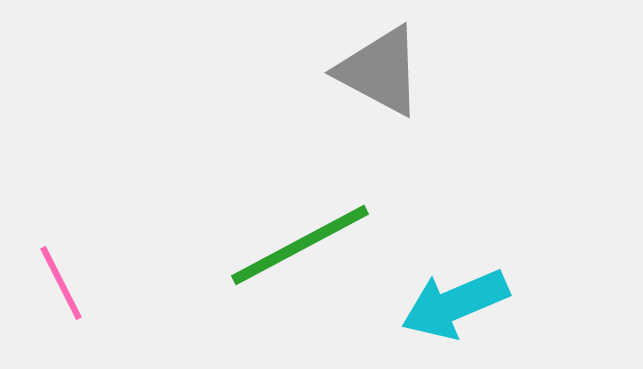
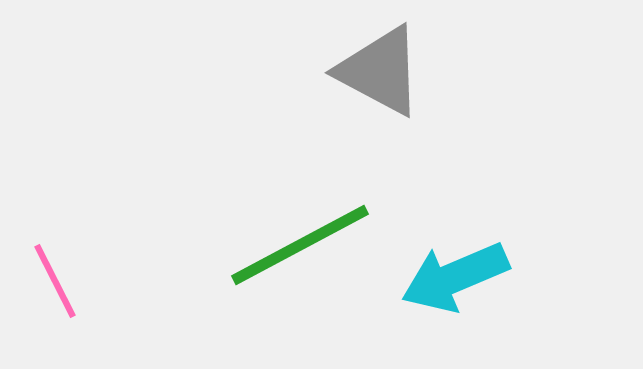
pink line: moved 6 px left, 2 px up
cyan arrow: moved 27 px up
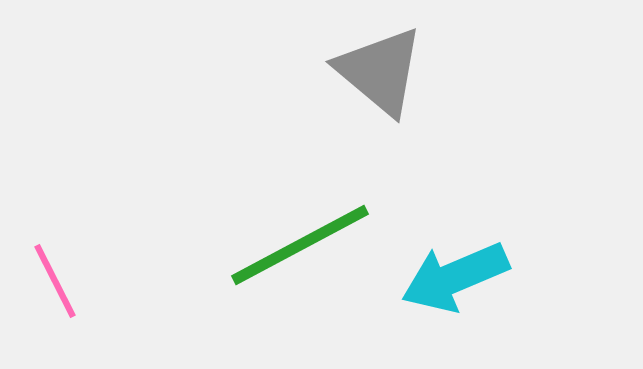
gray triangle: rotated 12 degrees clockwise
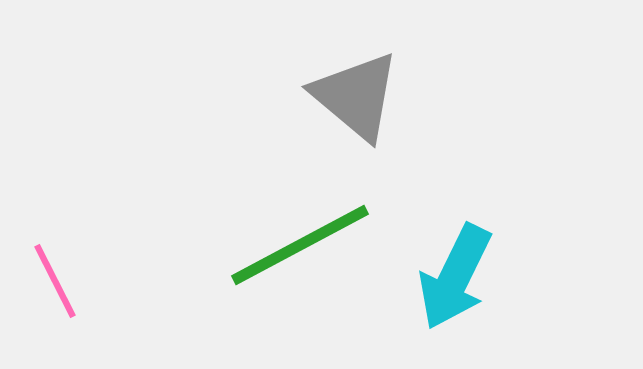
gray triangle: moved 24 px left, 25 px down
cyan arrow: rotated 41 degrees counterclockwise
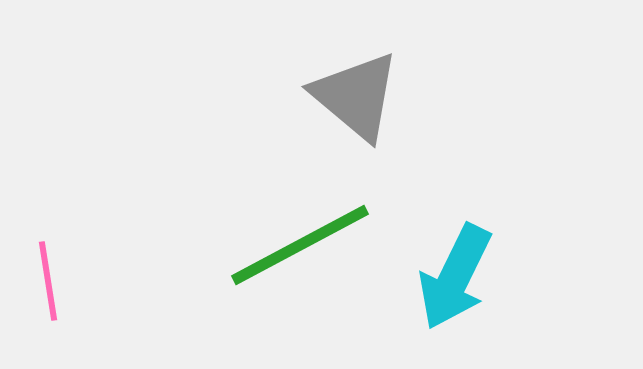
pink line: moved 7 px left; rotated 18 degrees clockwise
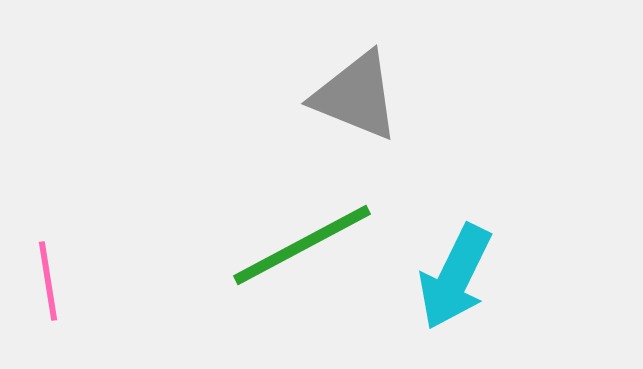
gray triangle: rotated 18 degrees counterclockwise
green line: moved 2 px right
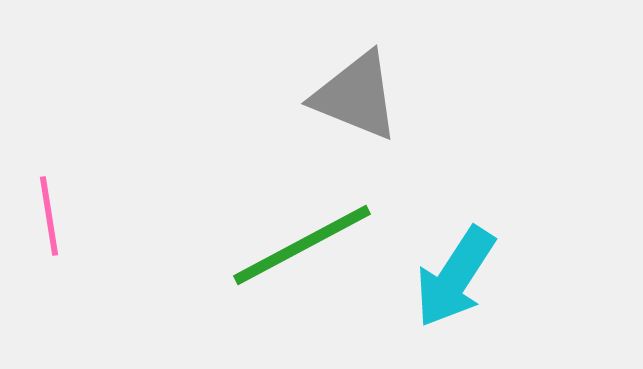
cyan arrow: rotated 7 degrees clockwise
pink line: moved 1 px right, 65 px up
